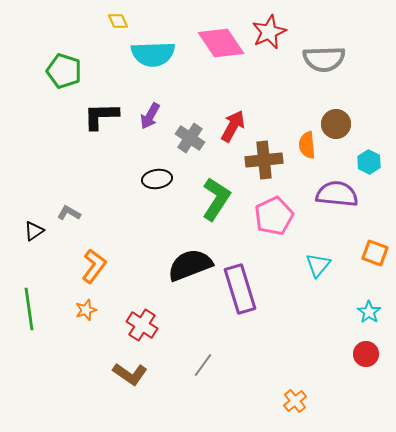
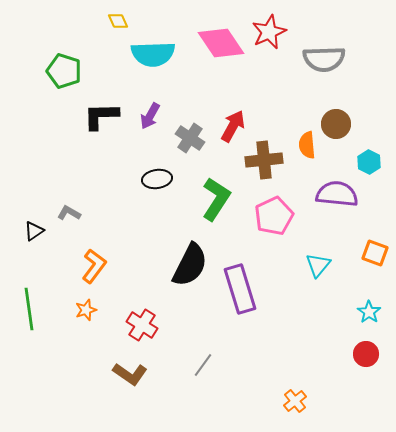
black semicircle: rotated 138 degrees clockwise
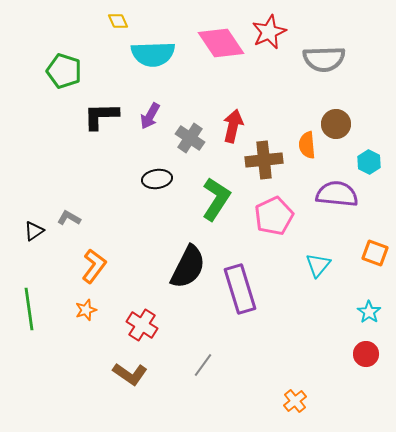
red arrow: rotated 16 degrees counterclockwise
gray L-shape: moved 5 px down
black semicircle: moved 2 px left, 2 px down
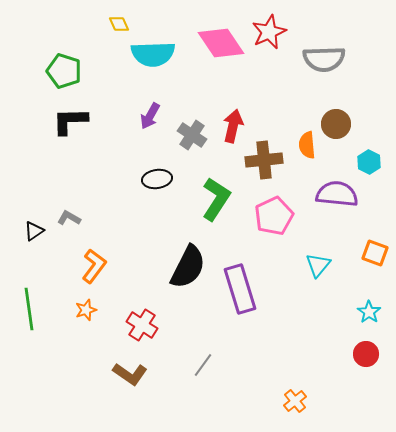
yellow diamond: moved 1 px right, 3 px down
black L-shape: moved 31 px left, 5 px down
gray cross: moved 2 px right, 3 px up
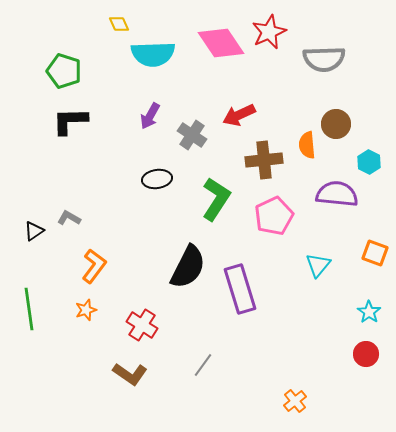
red arrow: moved 6 px right, 11 px up; rotated 128 degrees counterclockwise
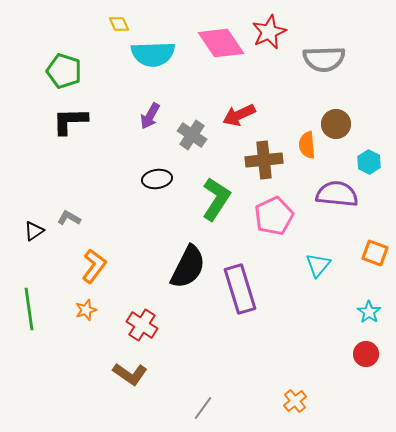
gray line: moved 43 px down
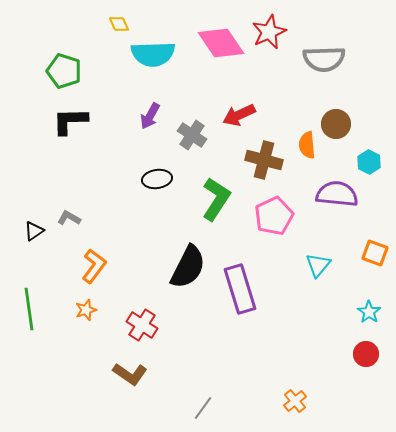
brown cross: rotated 21 degrees clockwise
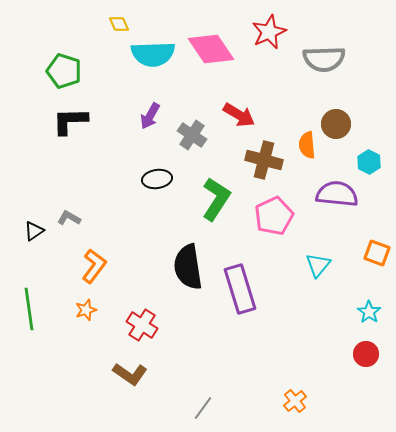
pink diamond: moved 10 px left, 6 px down
red arrow: rotated 124 degrees counterclockwise
orange square: moved 2 px right
black semicircle: rotated 144 degrees clockwise
